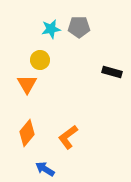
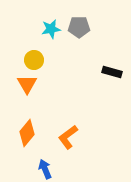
yellow circle: moved 6 px left
blue arrow: rotated 36 degrees clockwise
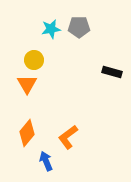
blue arrow: moved 1 px right, 8 px up
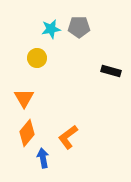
yellow circle: moved 3 px right, 2 px up
black rectangle: moved 1 px left, 1 px up
orange triangle: moved 3 px left, 14 px down
blue arrow: moved 3 px left, 3 px up; rotated 12 degrees clockwise
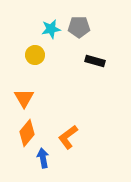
yellow circle: moved 2 px left, 3 px up
black rectangle: moved 16 px left, 10 px up
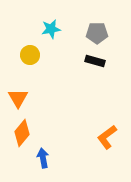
gray pentagon: moved 18 px right, 6 px down
yellow circle: moved 5 px left
orange triangle: moved 6 px left
orange diamond: moved 5 px left
orange L-shape: moved 39 px right
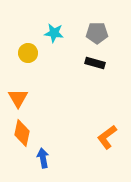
cyan star: moved 3 px right, 4 px down; rotated 18 degrees clockwise
yellow circle: moved 2 px left, 2 px up
black rectangle: moved 2 px down
orange diamond: rotated 28 degrees counterclockwise
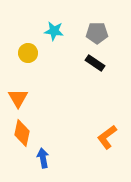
cyan star: moved 2 px up
black rectangle: rotated 18 degrees clockwise
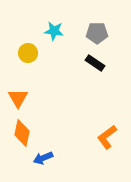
blue arrow: rotated 102 degrees counterclockwise
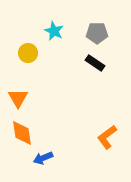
cyan star: rotated 18 degrees clockwise
orange diamond: rotated 20 degrees counterclockwise
